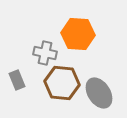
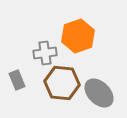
orange hexagon: moved 2 px down; rotated 24 degrees counterclockwise
gray cross: rotated 20 degrees counterclockwise
gray ellipse: rotated 12 degrees counterclockwise
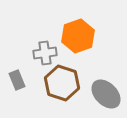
brown hexagon: rotated 12 degrees clockwise
gray ellipse: moved 7 px right, 1 px down
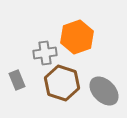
orange hexagon: moved 1 px left, 1 px down
gray ellipse: moved 2 px left, 3 px up
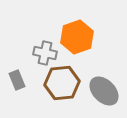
gray cross: rotated 20 degrees clockwise
brown hexagon: rotated 24 degrees counterclockwise
